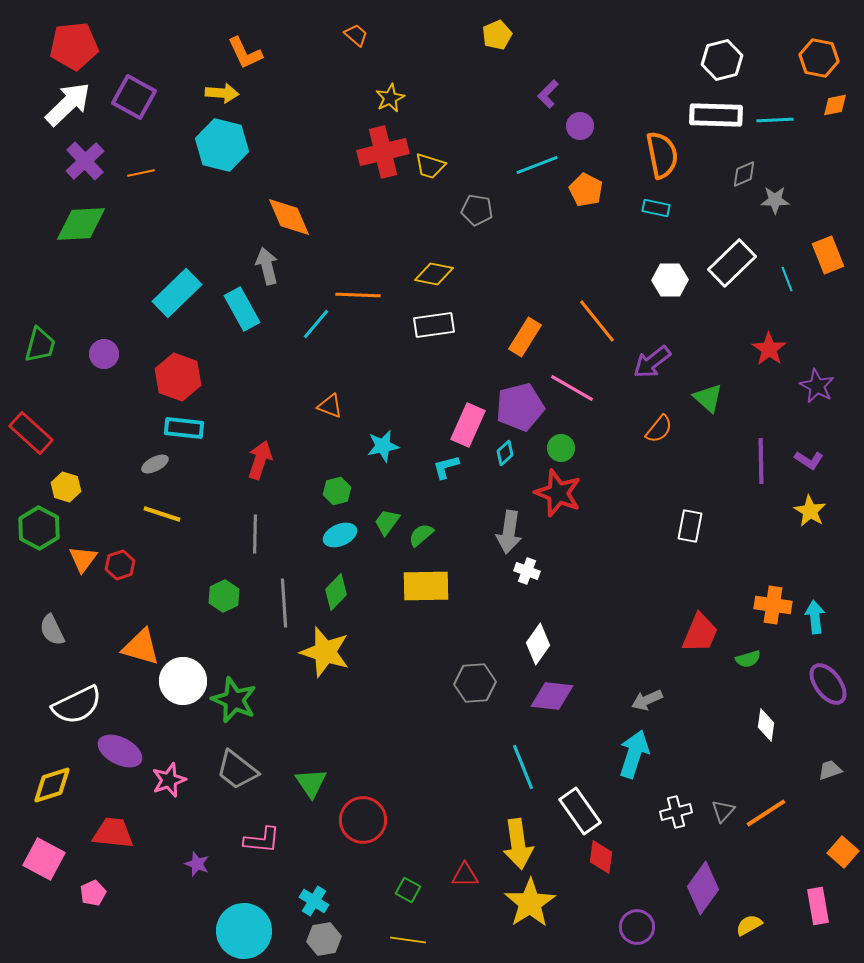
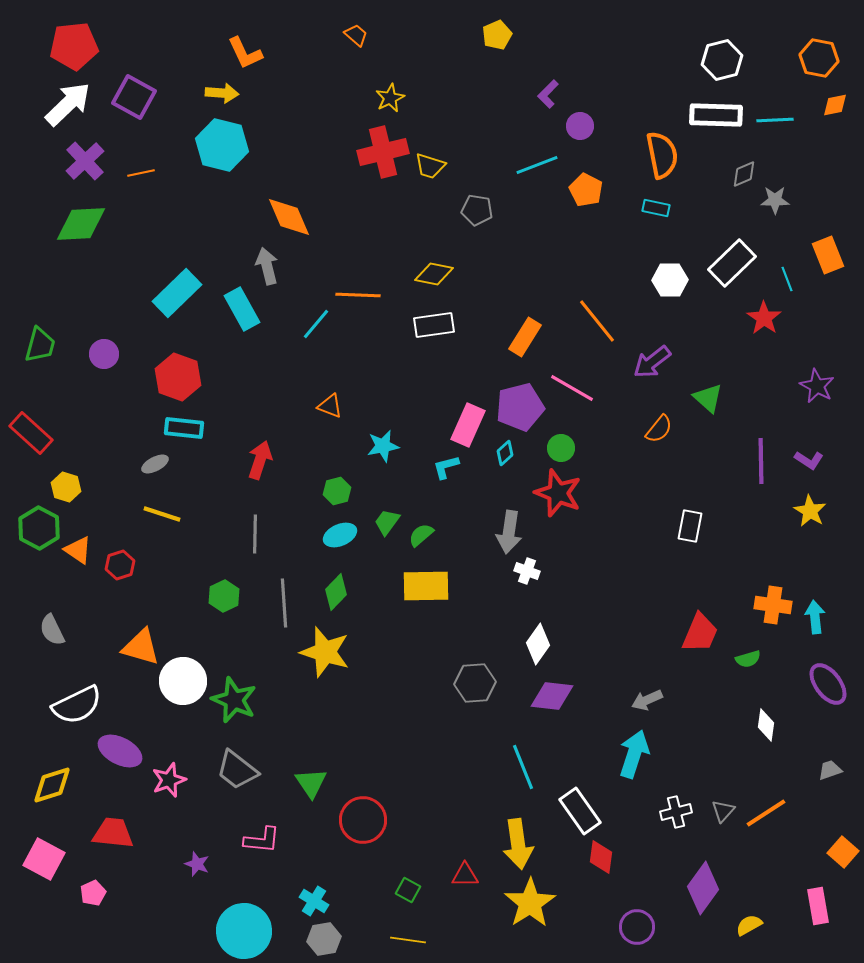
red star at (769, 349): moved 5 px left, 31 px up
orange triangle at (83, 559): moved 5 px left, 9 px up; rotated 32 degrees counterclockwise
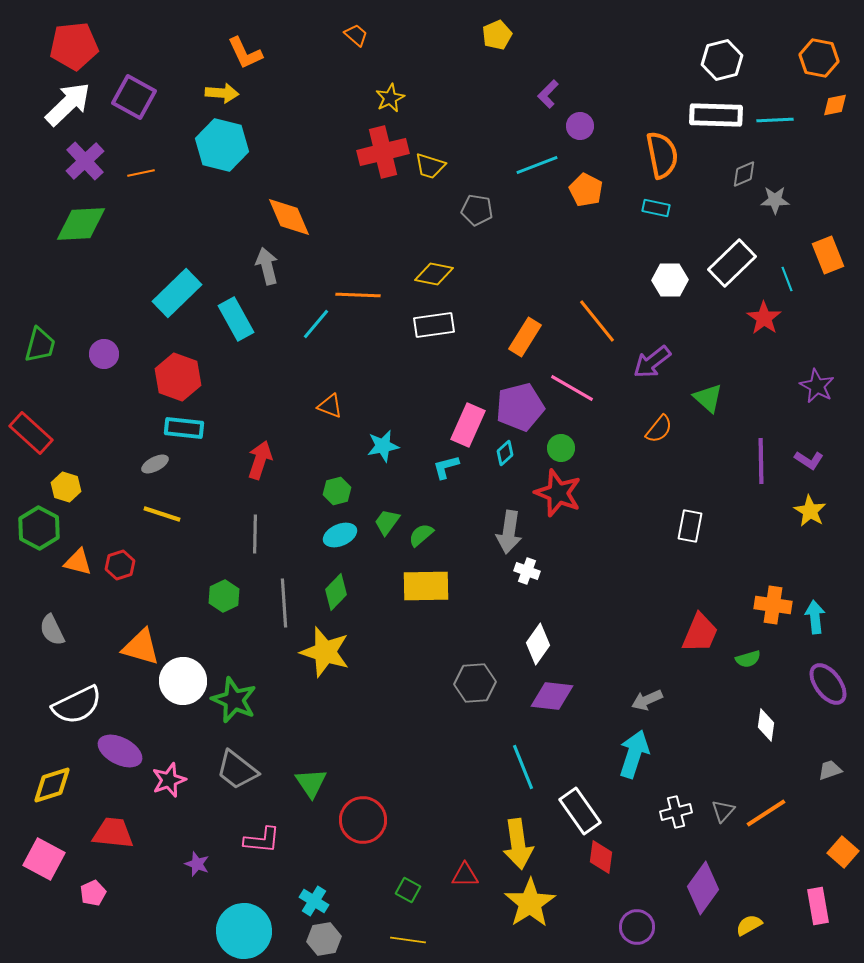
cyan rectangle at (242, 309): moved 6 px left, 10 px down
orange triangle at (78, 550): moved 12 px down; rotated 20 degrees counterclockwise
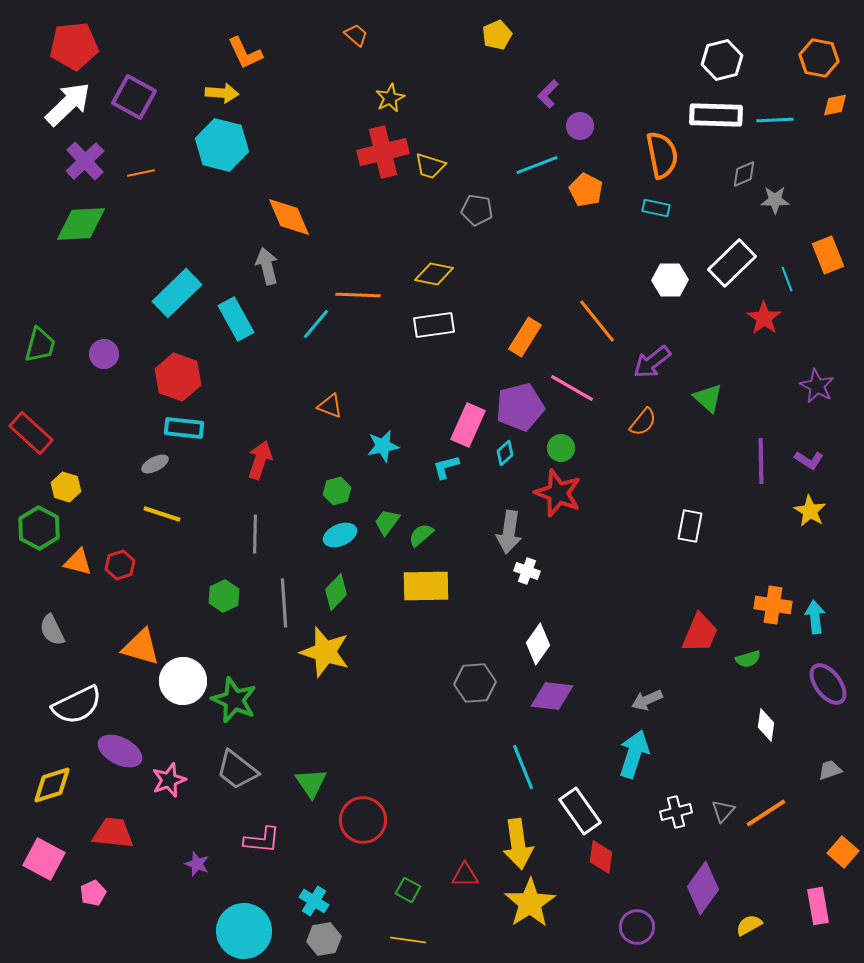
orange semicircle at (659, 429): moved 16 px left, 7 px up
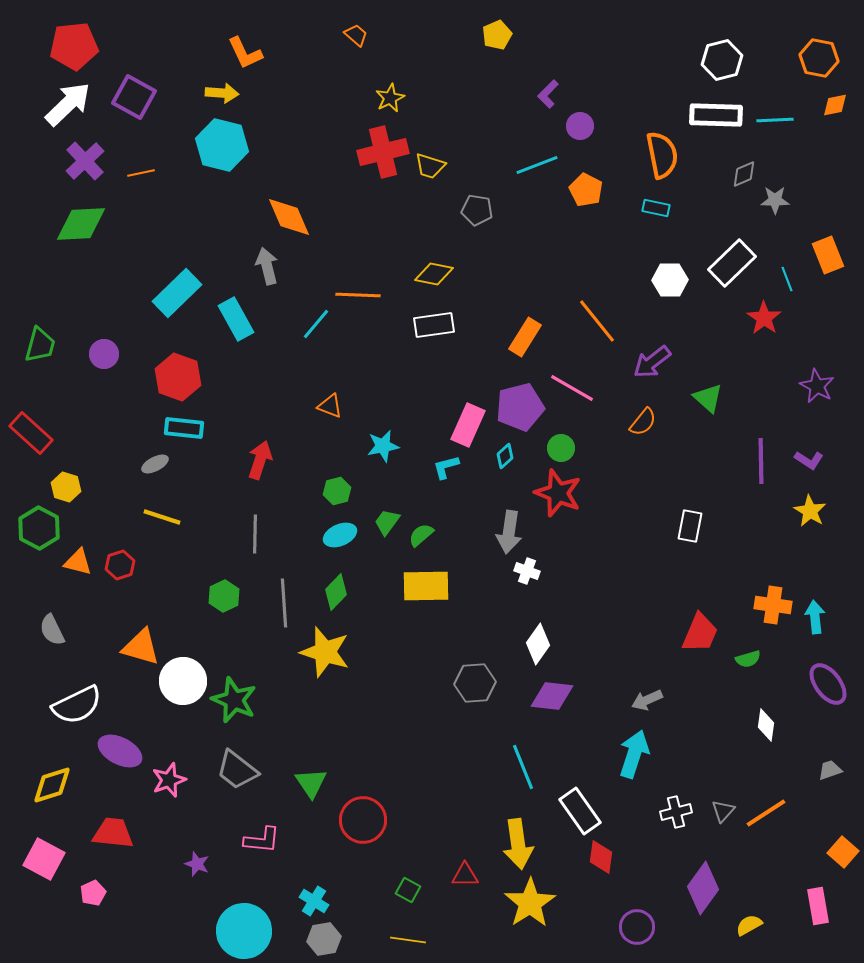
cyan diamond at (505, 453): moved 3 px down
yellow line at (162, 514): moved 3 px down
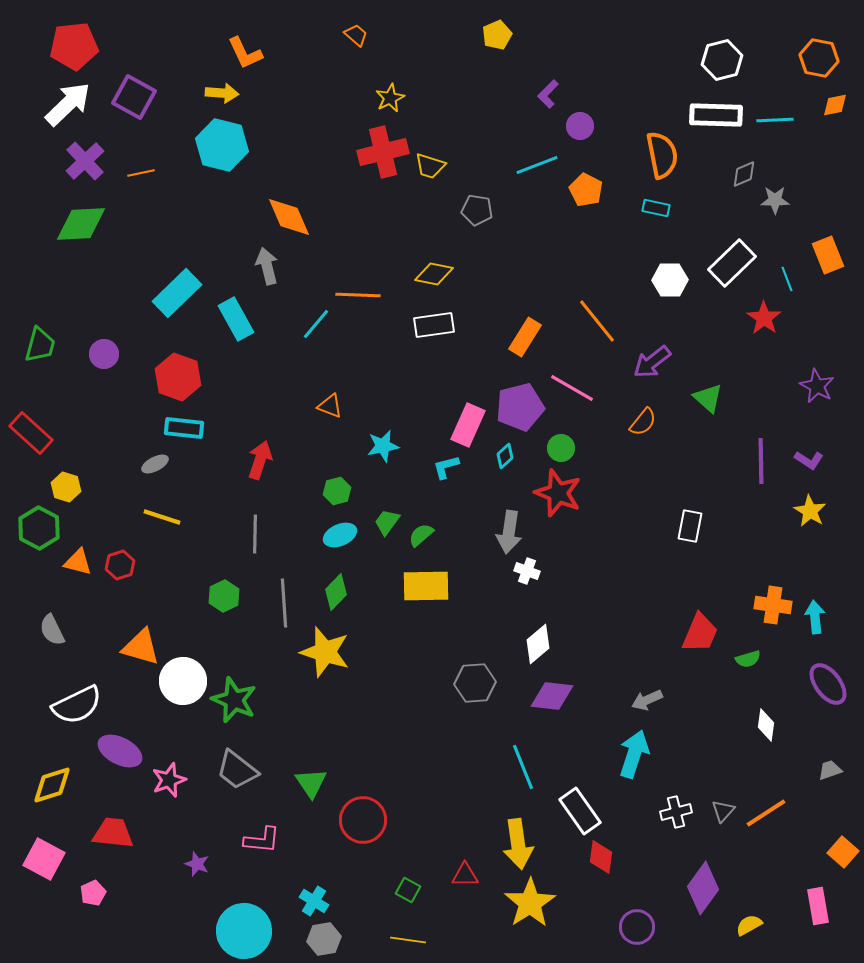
white diamond at (538, 644): rotated 15 degrees clockwise
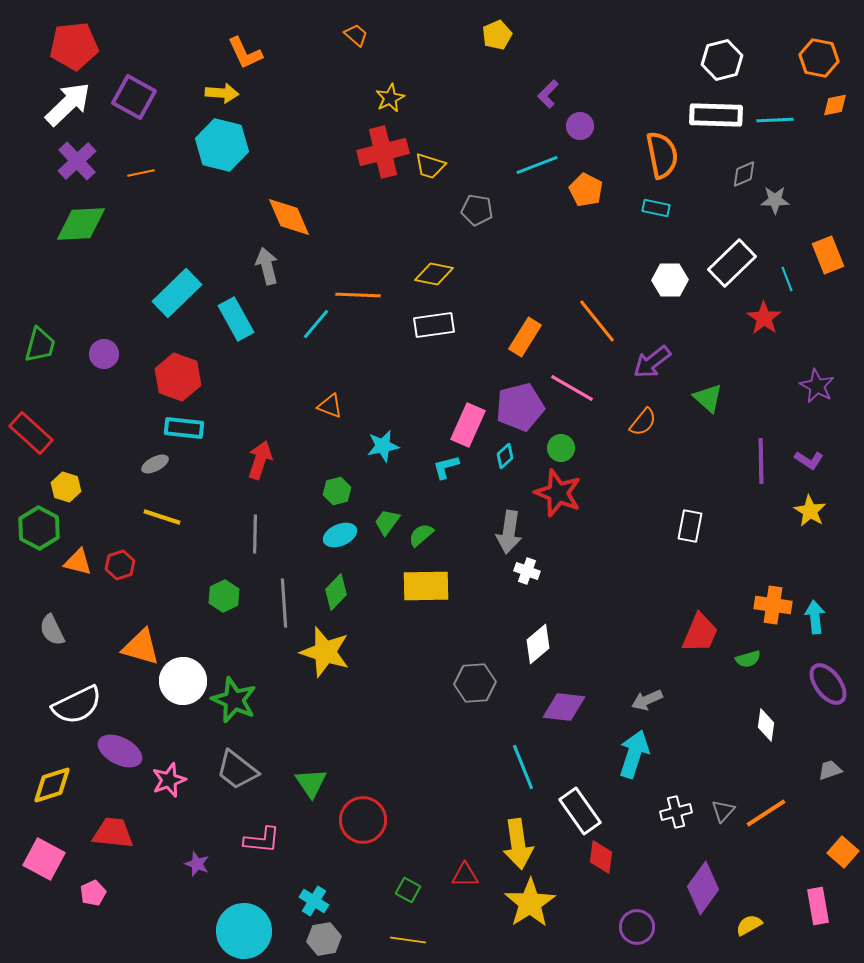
purple cross at (85, 161): moved 8 px left
purple diamond at (552, 696): moved 12 px right, 11 px down
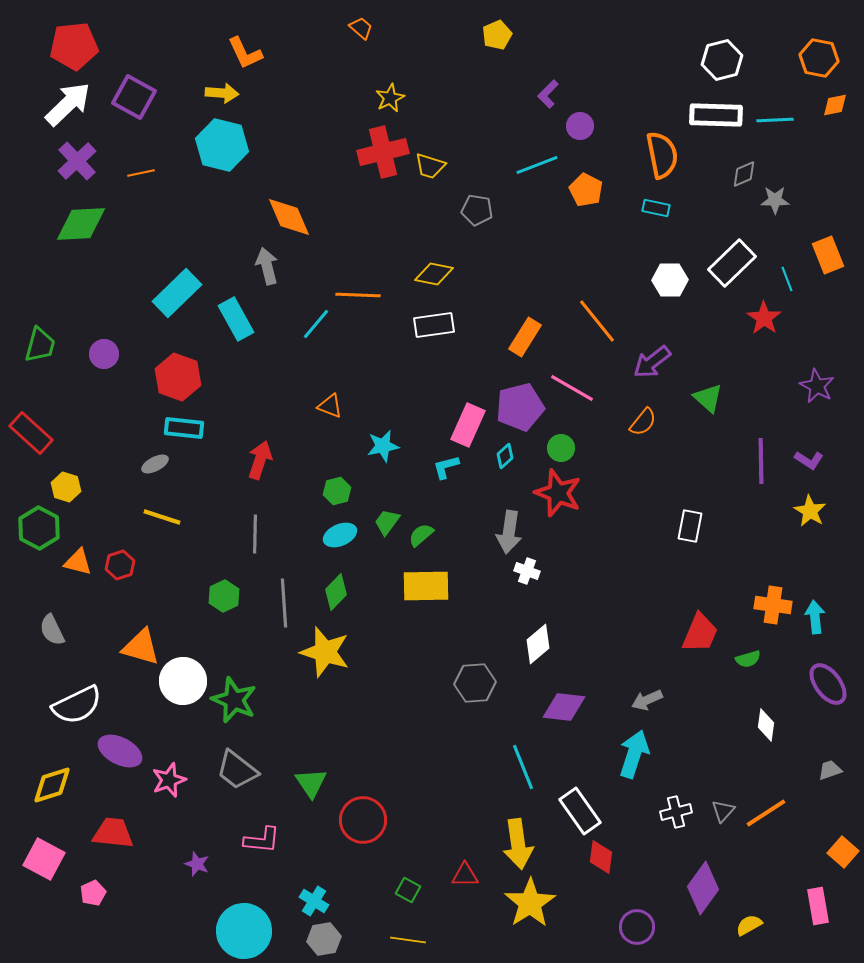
orange trapezoid at (356, 35): moved 5 px right, 7 px up
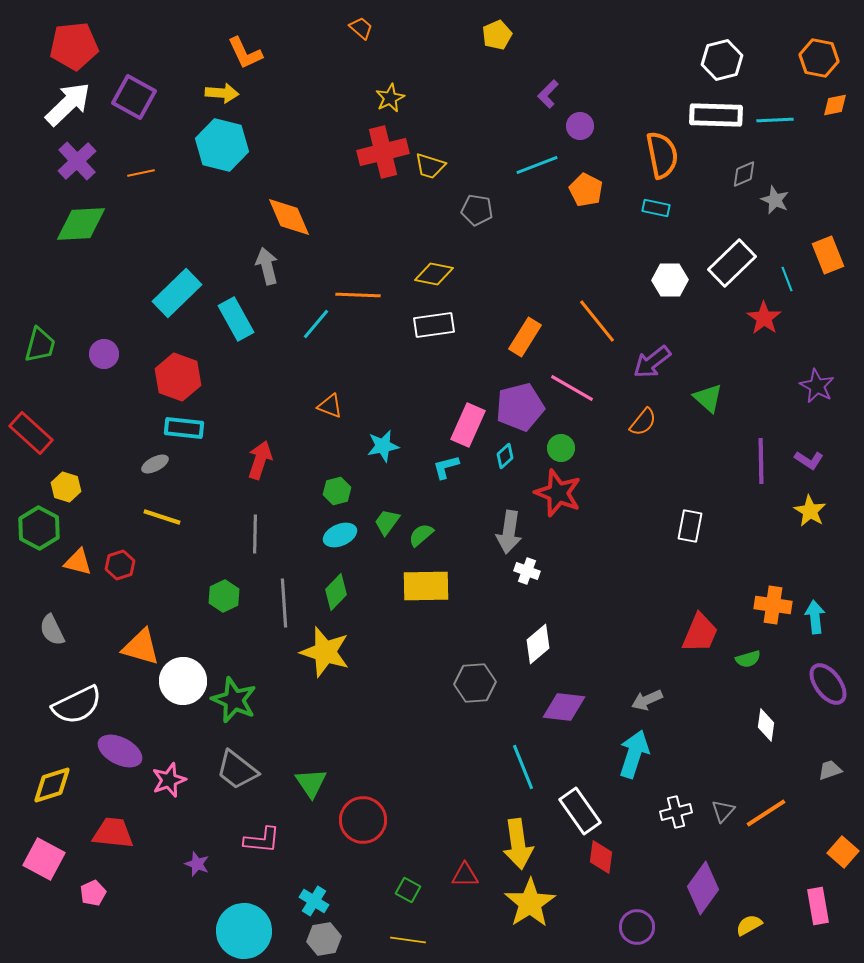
gray star at (775, 200): rotated 24 degrees clockwise
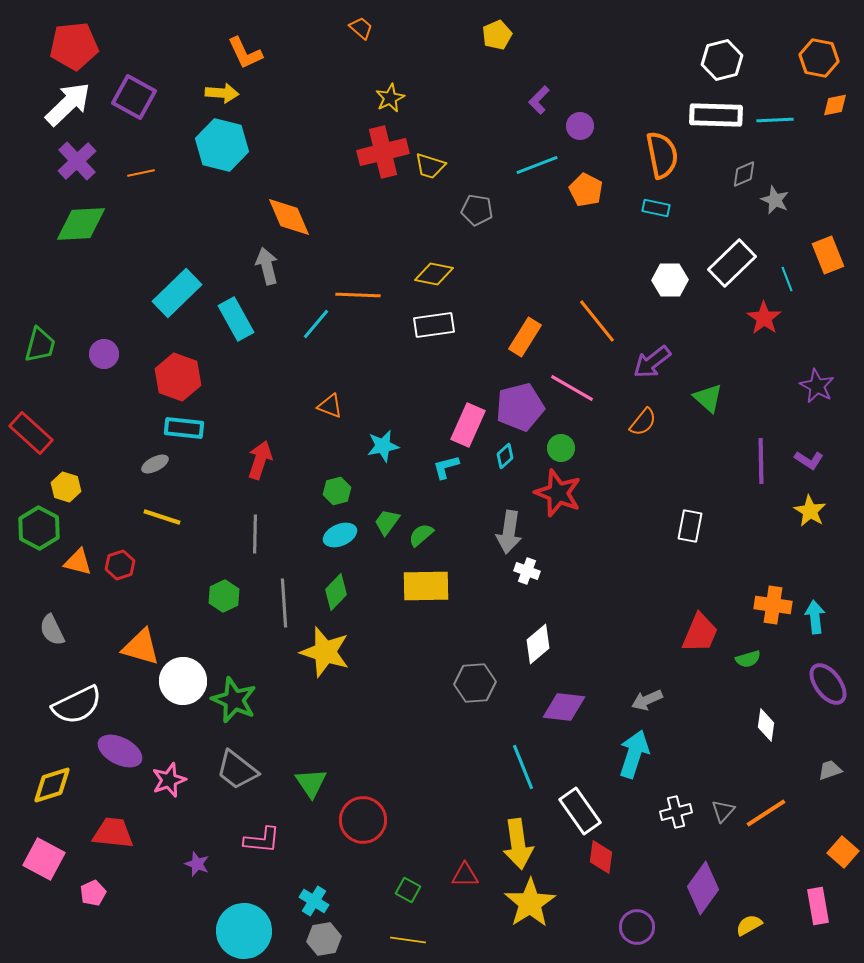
purple L-shape at (548, 94): moved 9 px left, 6 px down
